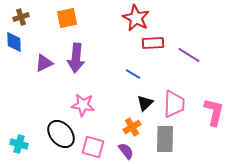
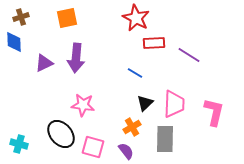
red rectangle: moved 1 px right
blue line: moved 2 px right, 1 px up
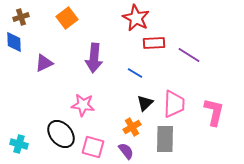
orange square: rotated 25 degrees counterclockwise
purple arrow: moved 18 px right
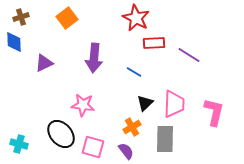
blue line: moved 1 px left, 1 px up
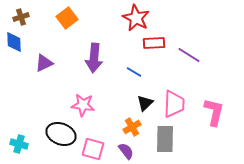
black ellipse: rotated 28 degrees counterclockwise
pink square: moved 2 px down
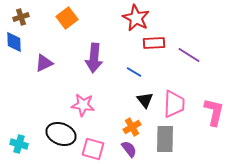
black triangle: moved 3 px up; rotated 24 degrees counterclockwise
purple semicircle: moved 3 px right, 2 px up
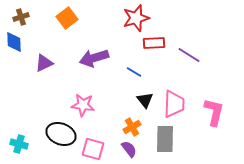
red star: rotated 28 degrees clockwise
purple arrow: rotated 68 degrees clockwise
